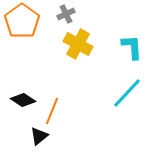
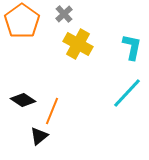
gray cross: moved 2 px left; rotated 18 degrees counterclockwise
cyan L-shape: rotated 16 degrees clockwise
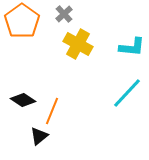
cyan L-shape: rotated 84 degrees clockwise
